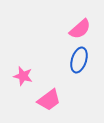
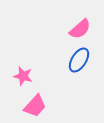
blue ellipse: rotated 15 degrees clockwise
pink trapezoid: moved 14 px left, 6 px down; rotated 10 degrees counterclockwise
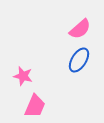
pink trapezoid: rotated 20 degrees counterclockwise
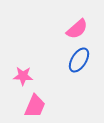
pink semicircle: moved 3 px left
pink star: rotated 12 degrees counterclockwise
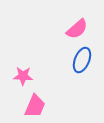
blue ellipse: moved 3 px right; rotated 10 degrees counterclockwise
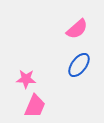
blue ellipse: moved 3 px left, 5 px down; rotated 15 degrees clockwise
pink star: moved 3 px right, 3 px down
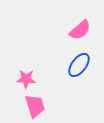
pink semicircle: moved 3 px right, 1 px down
pink trapezoid: rotated 40 degrees counterclockwise
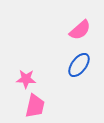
pink trapezoid: rotated 30 degrees clockwise
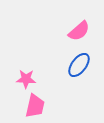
pink semicircle: moved 1 px left, 1 px down
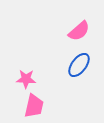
pink trapezoid: moved 1 px left
